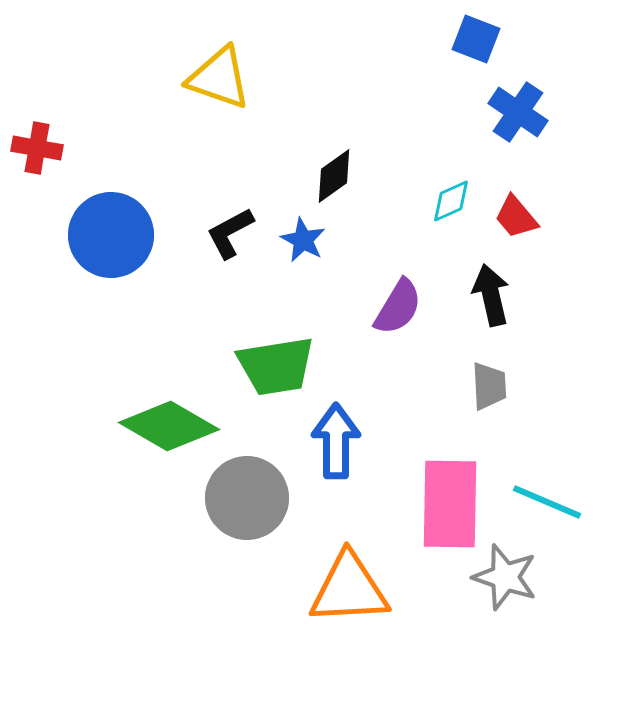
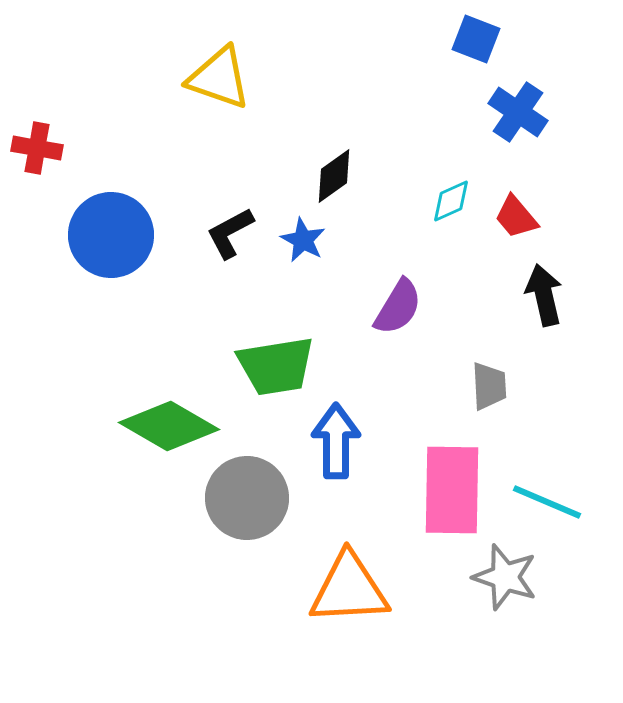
black arrow: moved 53 px right
pink rectangle: moved 2 px right, 14 px up
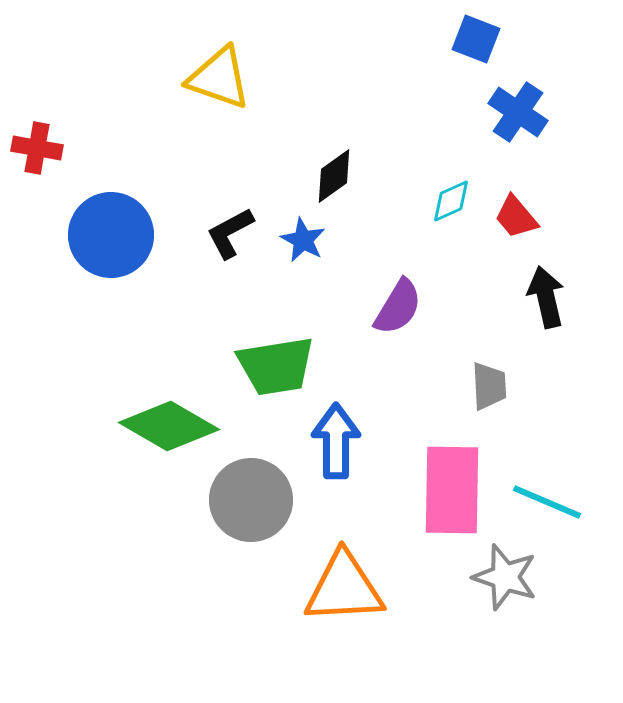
black arrow: moved 2 px right, 2 px down
gray circle: moved 4 px right, 2 px down
orange triangle: moved 5 px left, 1 px up
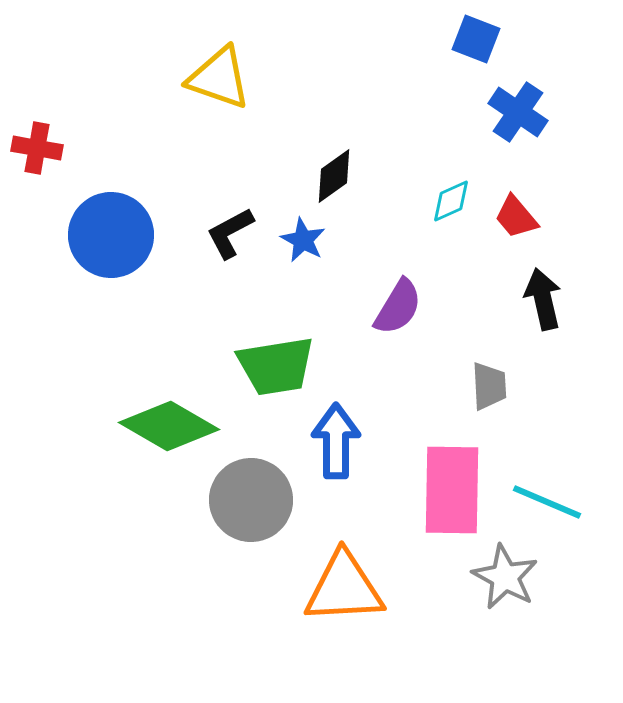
black arrow: moved 3 px left, 2 px down
gray star: rotated 10 degrees clockwise
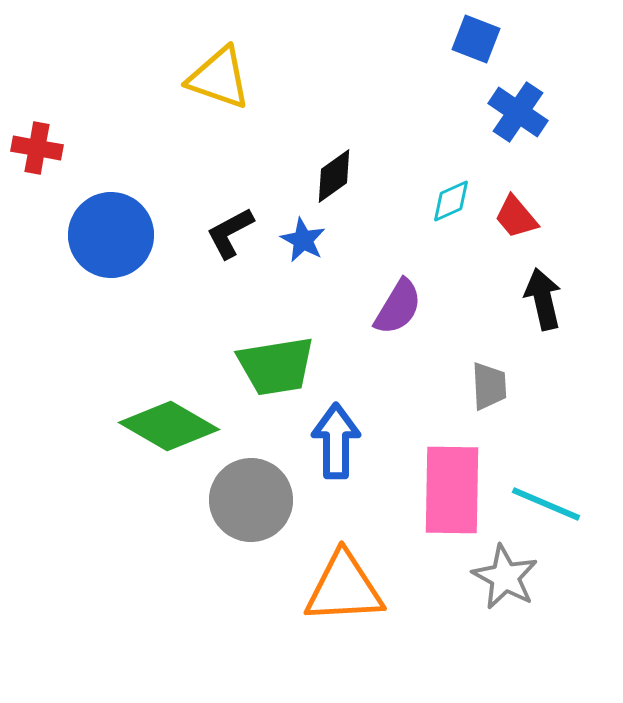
cyan line: moved 1 px left, 2 px down
